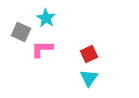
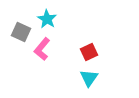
cyan star: moved 1 px right, 1 px down
pink L-shape: rotated 50 degrees counterclockwise
red square: moved 2 px up
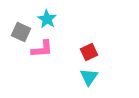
pink L-shape: rotated 135 degrees counterclockwise
cyan triangle: moved 1 px up
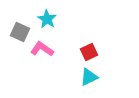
gray square: moved 1 px left
pink L-shape: rotated 140 degrees counterclockwise
cyan triangle: rotated 30 degrees clockwise
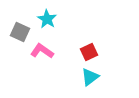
pink L-shape: moved 2 px down
cyan triangle: moved 1 px right; rotated 12 degrees counterclockwise
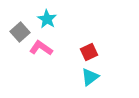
gray square: rotated 24 degrees clockwise
pink L-shape: moved 1 px left, 3 px up
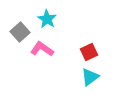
pink L-shape: moved 1 px right, 1 px down
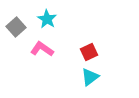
gray square: moved 4 px left, 5 px up
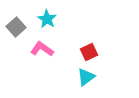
cyan triangle: moved 4 px left
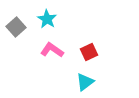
pink L-shape: moved 10 px right, 1 px down
cyan triangle: moved 1 px left, 5 px down
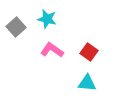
cyan star: rotated 18 degrees counterclockwise
red square: rotated 30 degrees counterclockwise
cyan triangle: moved 2 px right, 1 px down; rotated 42 degrees clockwise
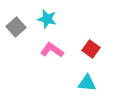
red square: moved 2 px right, 3 px up
